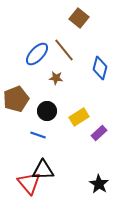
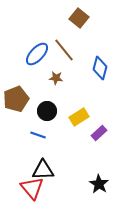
red triangle: moved 3 px right, 5 px down
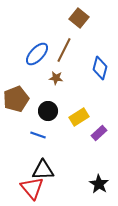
brown line: rotated 65 degrees clockwise
black circle: moved 1 px right
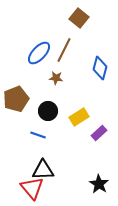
blue ellipse: moved 2 px right, 1 px up
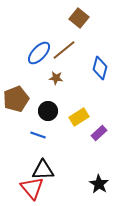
brown line: rotated 25 degrees clockwise
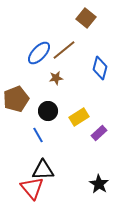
brown square: moved 7 px right
brown star: rotated 16 degrees counterclockwise
blue line: rotated 42 degrees clockwise
